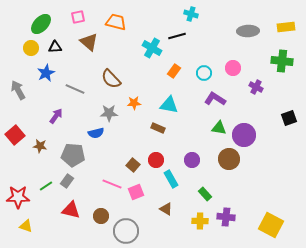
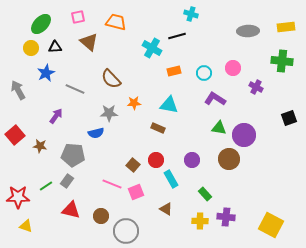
orange rectangle at (174, 71): rotated 40 degrees clockwise
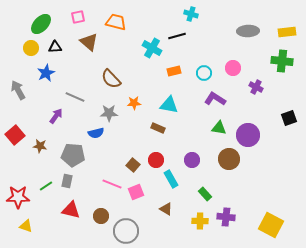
yellow rectangle at (286, 27): moved 1 px right, 5 px down
gray line at (75, 89): moved 8 px down
purple circle at (244, 135): moved 4 px right
gray rectangle at (67, 181): rotated 24 degrees counterclockwise
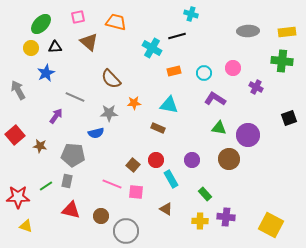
pink square at (136, 192): rotated 28 degrees clockwise
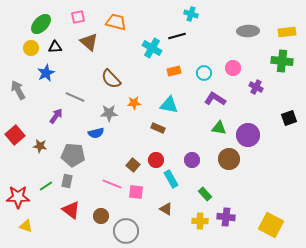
red triangle at (71, 210): rotated 24 degrees clockwise
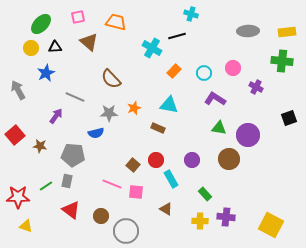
orange rectangle at (174, 71): rotated 32 degrees counterclockwise
orange star at (134, 103): moved 5 px down; rotated 16 degrees counterclockwise
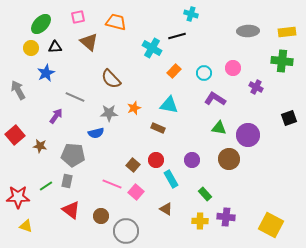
pink square at (136, 192): rotated 35 degrees clockwise
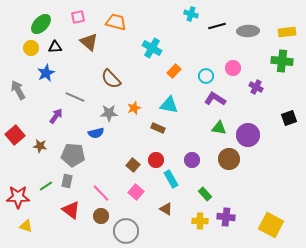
black line at (177, 36): moved 40 px right, 10 px up
cyan circle at (204, 73): moved 2 px right, 3 px down
pink line at (112, 184): moved 11 px left, 9 px down; rotated 24 degrees clockwise
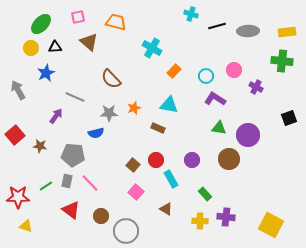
pink circle at (233, 68): moved 1 px right, 2 px down
pink line at (101, 193): moved 11 px left, 10 px up
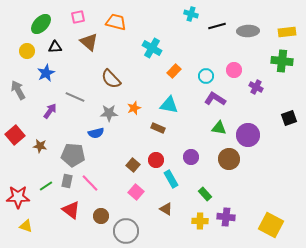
yellow circle at (31, 48): moved 4 px left, 3 px down
purple arrow at (56, 116): moved 6 px left, 5 px up
purple circle at (192, 160): moved 1 px left, 3 px up
